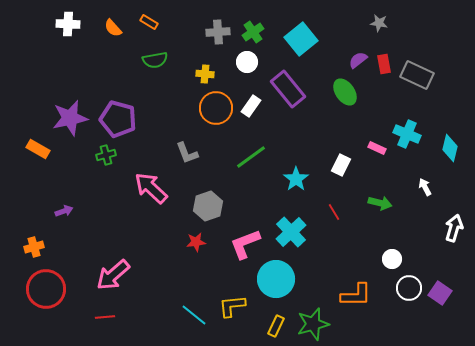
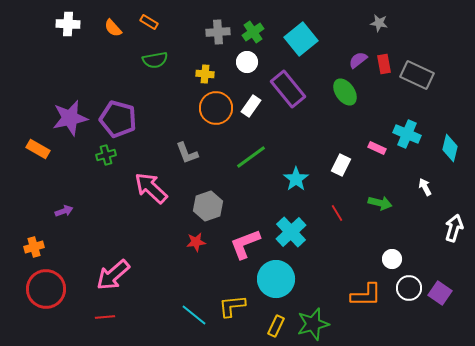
red line at (334, 212): moved 3 px right, 1 px down
orange L-shape at (356, 295): moved 10 px right
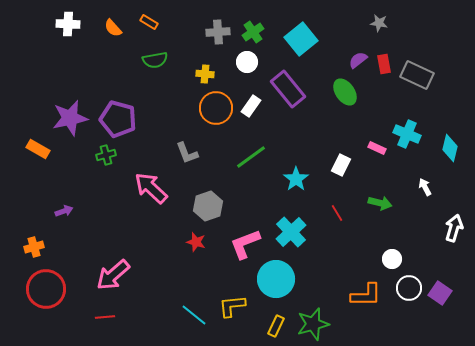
red star at (196, 242): rotated 24 degrees clockwise
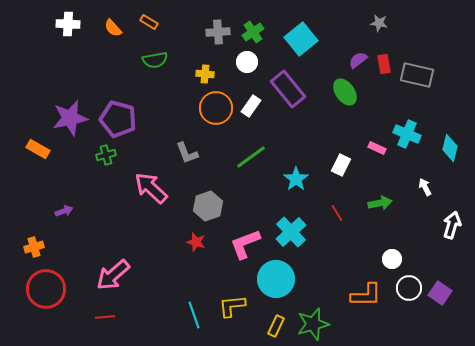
gray rectangle at (417, 75): rotated 12 degrees counterclockwise
green arrow at (380, 203): rotated 25 degrees counterclockwise
white arrow at (454, 228): moved 2 px left, 3 px up
cyan line at (194, 315): rotated 32 degrees clockwise
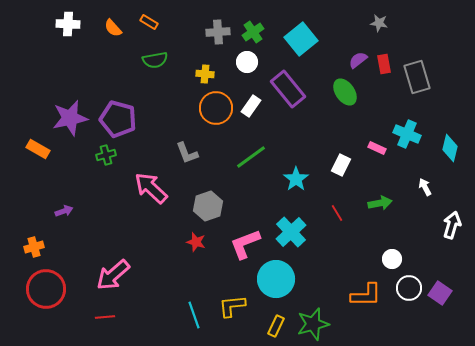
gray rectangle at (417, 75): moved 2 px down; rotated 60 degrees clockwise
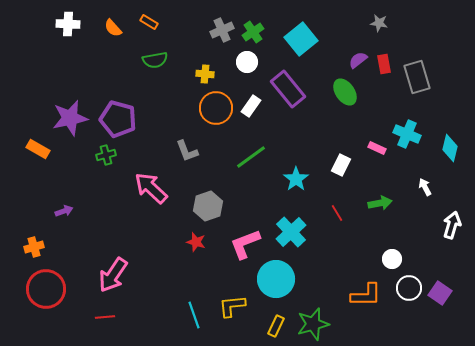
gray cross at (218, 32): moved 4 px right, 2 px up; rotated 20 degrees counterclockwise
gray L-shape at (187, 153): moved 2 px up
pink arrow at (113, 275): rotated 15 degrees counterclockwise
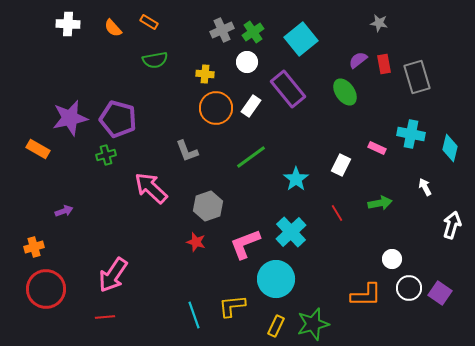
cyan cross at (407, 134): moved 4 px right; rotated 12 degrees counterclockwise
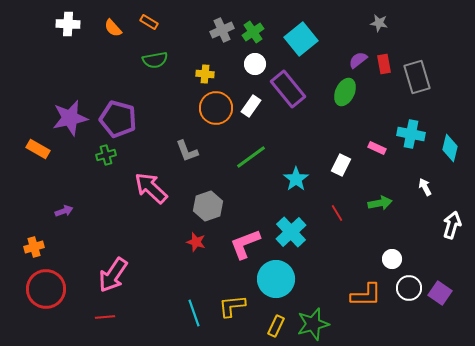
white circle at (247, 62): moved 8 px right, 2 px down
green ellipse at (345, 92): rotated 60 degrees clockwise
cyan line at (194, 315): moved 2 px up
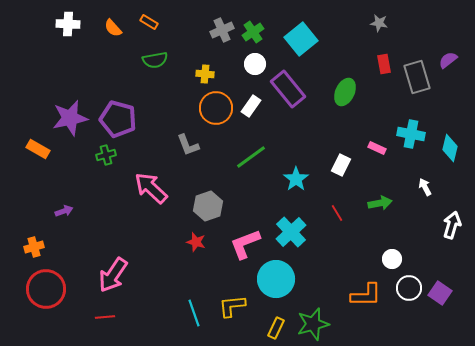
purple semicircle at (358, 60): moved 90 px right
gray L-shape at (187, 151): moved 1 px right, 6 px up
yellow rectangle at (276, 326): moved 2 px down
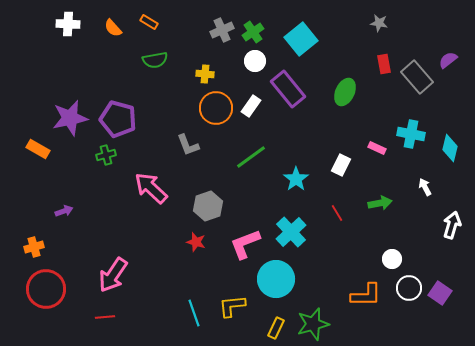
white circle at (255, 64): moved 3 px up
gray rectangle at (417, 77): rotated 24 degrees counterclockwise
